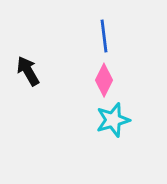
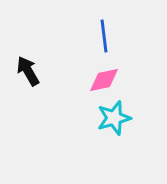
pink diamond: rotated 52 degrees clockwise
cyan star: moved 1 px right, 2 px up
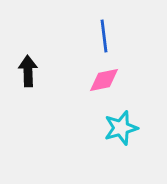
black arrow: rotated 28 degrees clockwise
cyan star: moved 7 px right, 10 px down
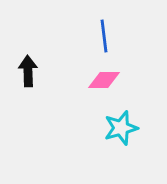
pink diamond: rotated 12 degrees clockwise
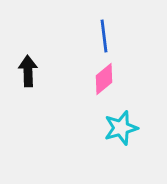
pink diamond: moved 1 px up; rotated 40 degrees counterclockwise
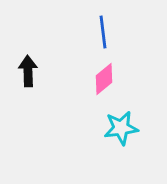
blue line: moved 1 px left, 4 px up
cyan star: rotated 8 degrees clockwise
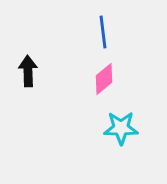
cyan star: rotated 8 degrees clockwise
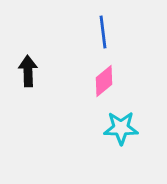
pink diamond: moved 2 px down
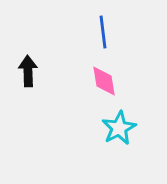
pink diamond: rotated 60 degrees counterclockwise
cyan star: moved 2 px left; rotated 28 degrees counterclockwise
